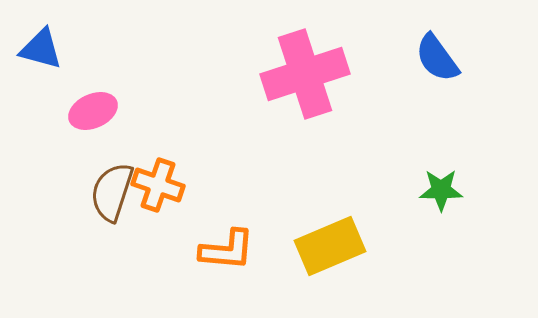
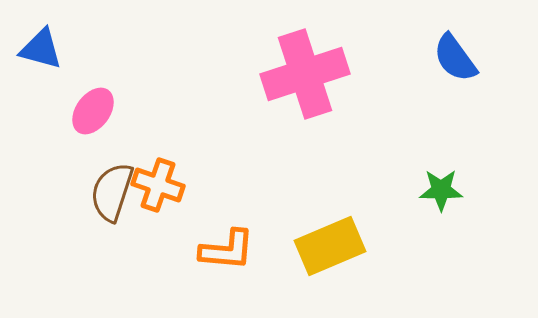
blue semicircle: moved 18 px right
pink ellipse: rotated 30 degrees counterclockwise
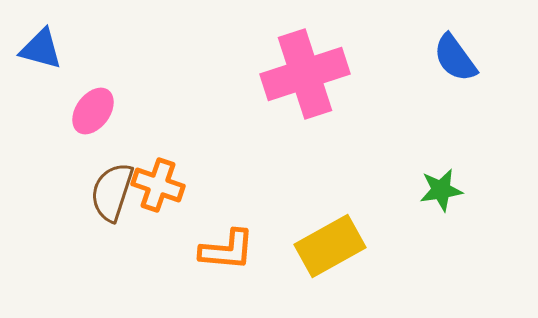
green star: rotated 9 degrees counterclockwise
yellow rectangle: rotated 6 degrees counterclockwise
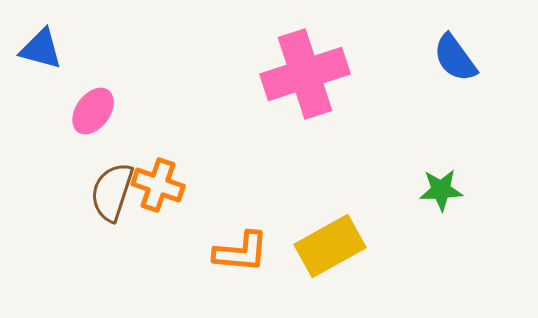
green star: rotated 6 degrees clockwise
orange L-shape: moved 14 px right, 2 px down
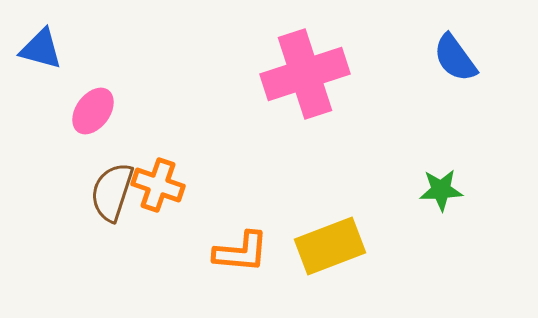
yellow rectangle: rotated 8 degrees clockwise
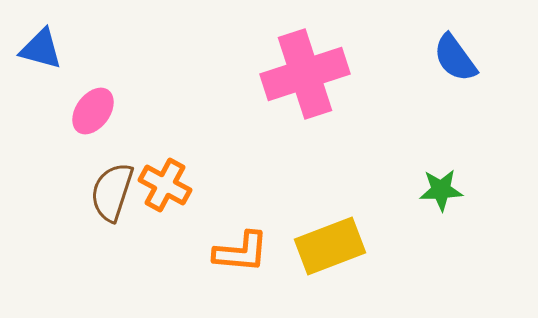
orange cross: moved 7 px right; rotated 9 degrees clockwise
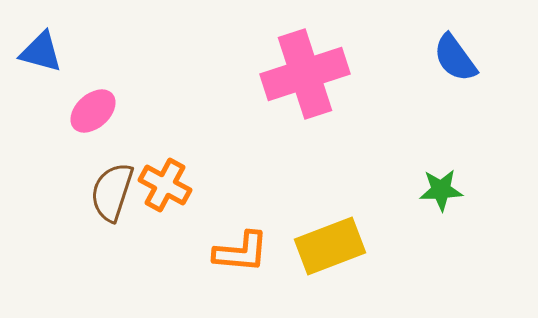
blue triangle: moved 3 px down
pink ellipse: rotated 12 degrees clockwise
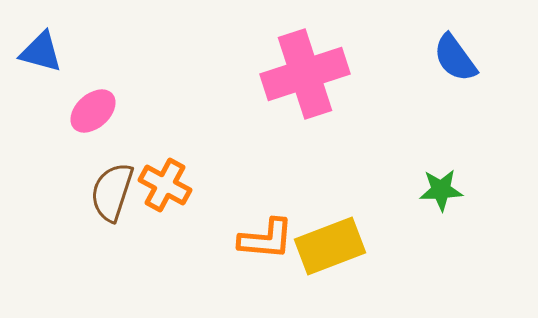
orange L-shape: moved 25 px right, 13 px up
